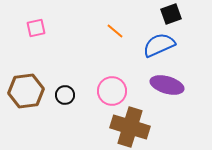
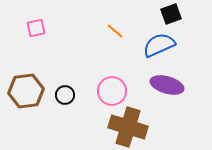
brown cross: moved 2 px left
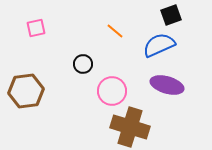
black square: moved 1 px down
black circle: moved 18 px right, 31 px up
brown cross: moved 2 px right
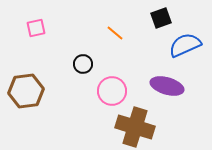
black square: moved 10 px left, 3 px down
orange line: moved 2 px down
blue semicircle: moved 26 px right
purple ellipse: moved 1 px down
brown cross: moved 5 px right
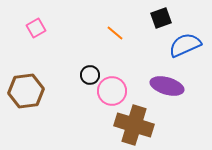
pink square: rotated 18 degrees counterclockwise
black circle: moved 7 px right, 11 px down
brown cross: moved 1 px left, 2 px up
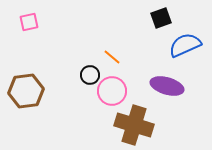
pink square: moved 7 px left, 6 px up; rotated 18 degrees clockwise
orange line: moved 3 px left, 24 px down
